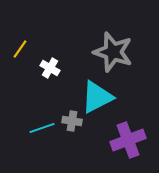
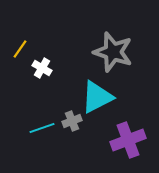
white cross: moved 8 px left
gray cross: rotated 30 degrees counterclockwise
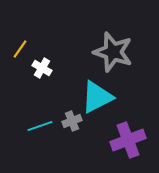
cyan line: moved 2 px left, 2 px up
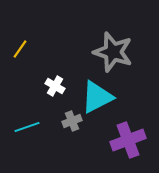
white cross: moved 13 px right, 18 px down
cyan line: moved 13 px left, 1 px down
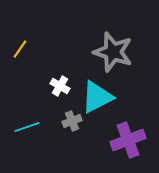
white cross: moved 5 px right
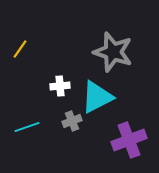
white cross: rotated 36 degrees counterclockwise
purple cross: moved 1 px right
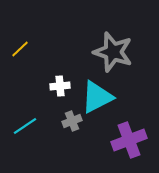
yellow line: rotated 12 degrees clockwise
cyan line: moved 2 px left, 1 px up; rotated 15 degrees counterclockwise
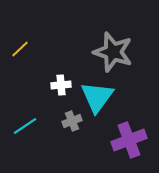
white cross: moved 1 px right, 1 px up
cyan triangle: rotated 27 degrees counterclockwise
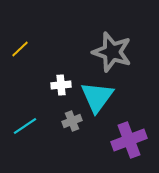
gray star: moved 1 px left
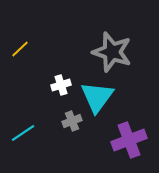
white cross: rotated 12 degrees counterclockwise
cyan line: moved 2 px left, 7 px down
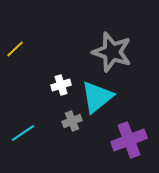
yellow line: moved 5 px left
cyan triangle: rotated 15 degrees clockwise
